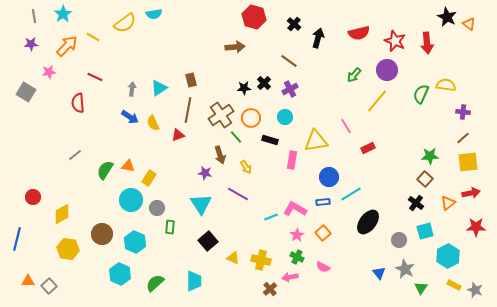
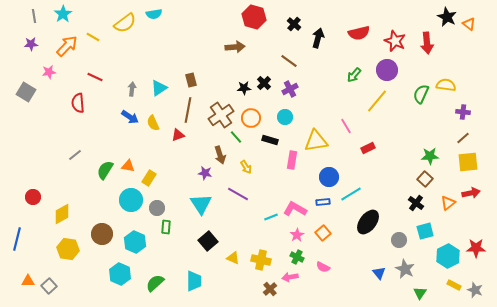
green rectangle at (170, 227): moved 4 px left
red star at (476, 227): moved 21 px down
green triangle at (421, 288): moved 1 px left, 5 px down
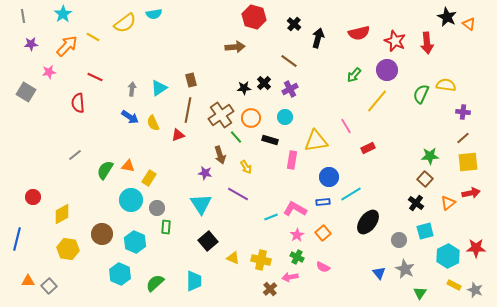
gray line at (34, 16): moved 11 px left
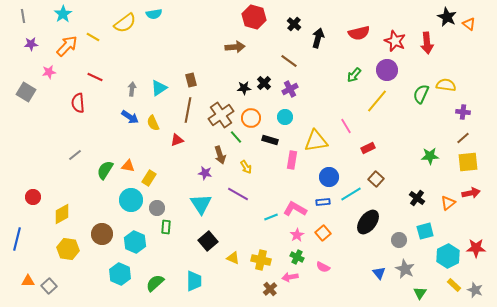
red triangle at (178, 135): moved 1 px left, 5 px down
brown square at (425, 179): moved 49 px left
black cross at (416, 203): moved 1 px right, 5 px up
yellow rectangle at (454, 285): rotated 16 degrees clockwise
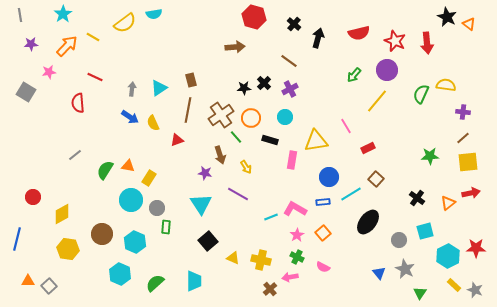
gray line at (23, 16): moved 3 px left, 1 px up
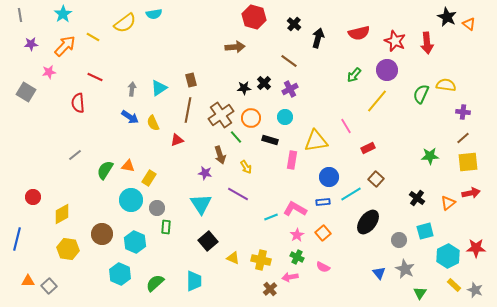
orange arrow at (67, 46): moved 2 px left
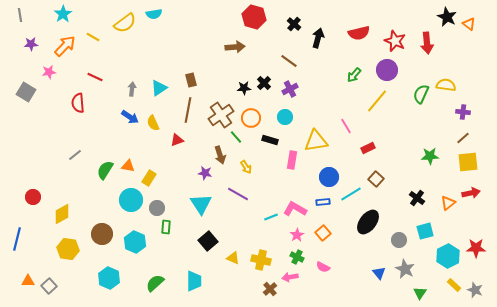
cyan hexagon at (120, 274): moved 11 px left, 4 px down
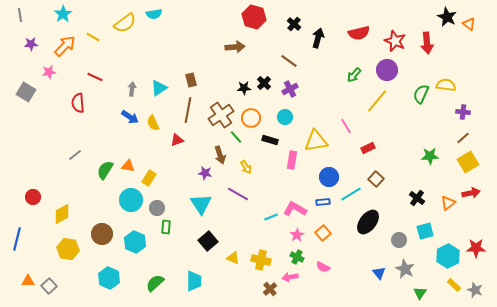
yellow square at (468, 162): rotated 25 degrees counterclockwise
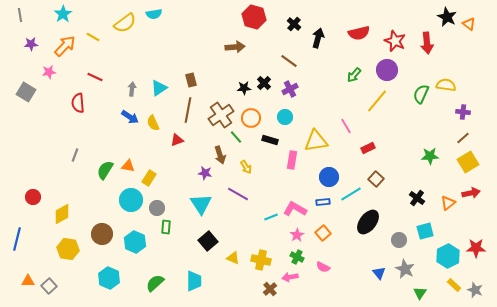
gray line at (75, 155): rotated 32 degrees counterclockwise
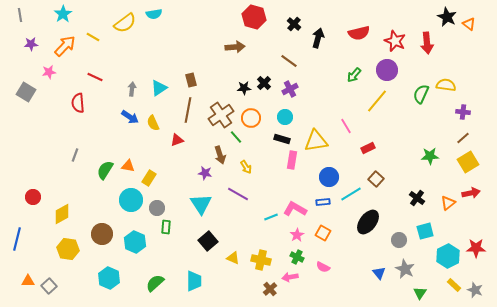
black rectangle at (270, 140): moved 12 px right, 1 px up
orange square at (323, 233): rotated 21 degrees counterclockwise
